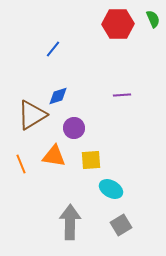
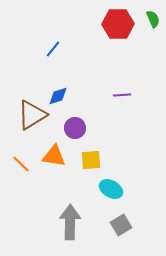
purple circle: moved 1 px right
orange line: rotated 24 degrees counterclockwise
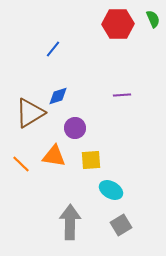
brown triangle: moved 2 px left, 2 px up
cyan ellipse: moved 1 px down
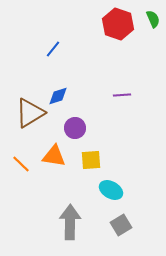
red hexagon: rotated 20 degrees clockwise
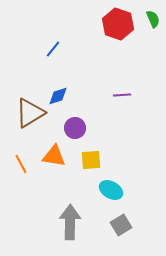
orange line: rotated 18 degrees clockwise
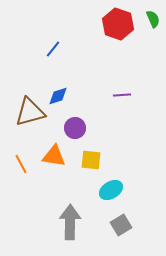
brown triangle: moved 1 px up; rotated 16 degrees clockwise
yellow square: rotated 10 degrees clockwise
cyan ellipse: rotated 60 degrees counterclockwise
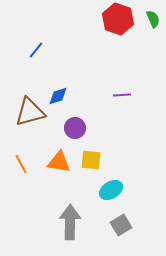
red hexagon: moved 5 px up
blue line: moved 17 px left, 1 px down
orange triangle: moved 5 px right, 6 px down
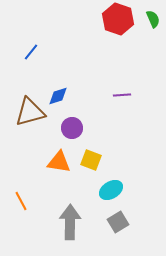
blue line: moved 5 px left, 2 px down
purple circle: moved 3 px left
yellow square: rotated 15 degrees clockwise
orange line: moved 37 px down
gray square: moved 3 px left, 3 px up
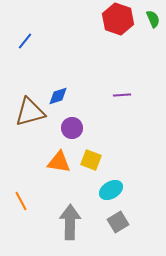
blue line: moved 6 px left, 11 px up
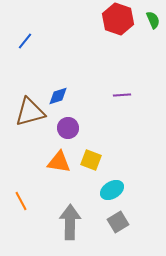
green semicircle: moved 1 px down
purple circle: moved 4 px left
cyan ellipse: moved 1 px right
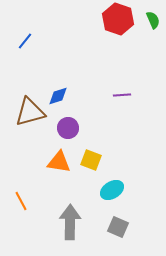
gray square: moved 5 px down; rotated 35 degrees counterclockwise
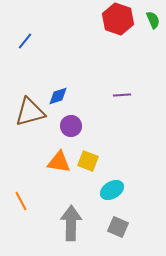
purple circle: moved 3 px right, 2 px up
yellow square: moved 3 px left, 1 px down
gray arrow: moved 1 px right, 1 px down
